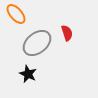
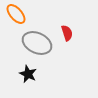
gray ellipse: rotated 64 degrees clockwise
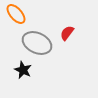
red semicircle: rotated 126 degrees counterclockwise
black star: moved 5 px left, 4 px up
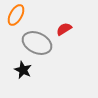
orange ellipse: moved 1 px down; rotated 70 degrees clockwise
red semicircle: moved 3 px left, 4 px up; rotated 21 degrees clockwise
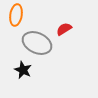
orange ellipse: rotated 20 degrees counterclockwise
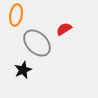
gray ellipse: rotated 20 degrees clockwise
black star: rotated 24 degrees clockwise
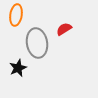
gray ellipse: rotated 36 degrees clockwise
black star: moved 5 px left, 2 px up
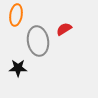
gray ellipse: moved 1 px right, 2 px up
black star: rotated 24 degrees clockwise
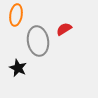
black star: rotated 24 degrees clockwise
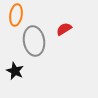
gray ellipse: moved 4 px left
black star: moved 3 px left, 3 px down
